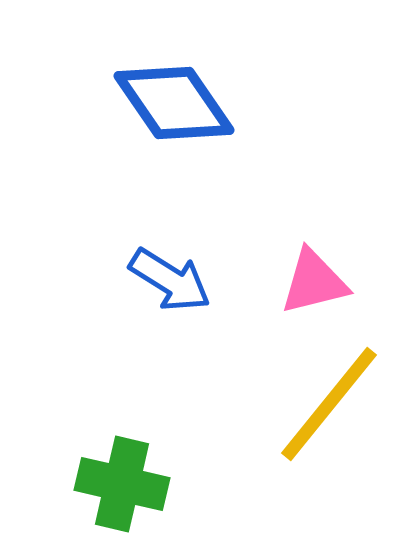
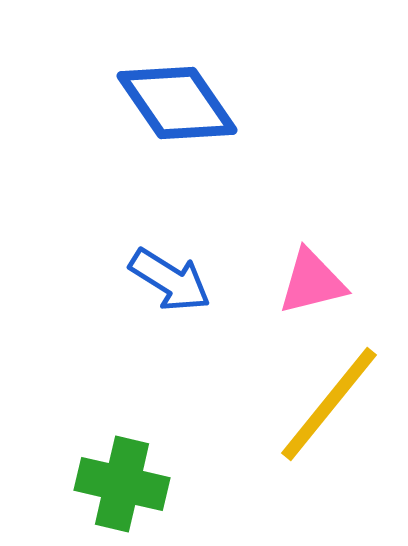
blue diamond: moved 3 px right
pink triangle: moved 2 px left
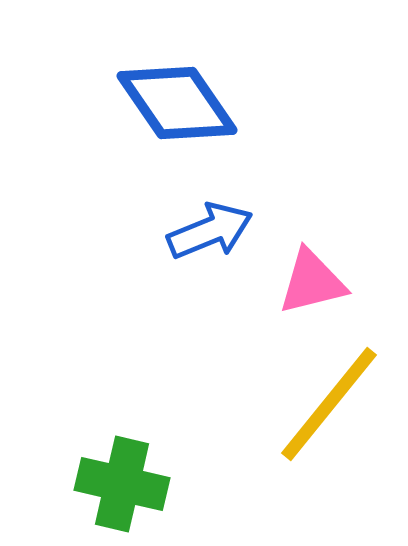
blue arrow: moved 40 px right, 49 px up; rotated 54 degrees counterclockwise
